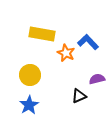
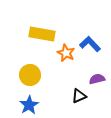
blue L-shape: moved 2 px right, 2 px down
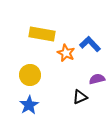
black triangle: moved 1 px right, 1 px down
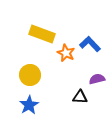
yellow rectangle: rotated 10 degrees clockwise
black triangle: rotated 28 degrees clockwise
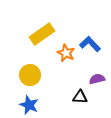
yellow rectangle: rotated 55 degrees counterclockwise
blue star: rotated 18 degrees counterclockwise
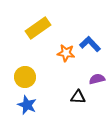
yellow rectangle: moved 4 px left, 6 px up
orange star: rotated 18 degrees counterclockwise
yellow circle: moved 5 px left, 2 px down
black triangle: moved 2 px left
blue star: moved 2 px left
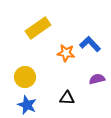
black triangle: moved 11 px left, 1 px down
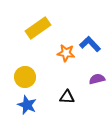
black triangle: moved 1 px up
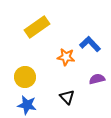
yellow rectangle: moved 1 px left, 1 px up
orange star: moved 4 px down
black triangle: rotated 42 degrees clockwise
blue star: rotated 12 degrees counterclockwise
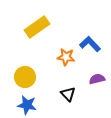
black triangle: moved 1 px right, 3 px up
